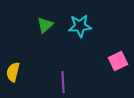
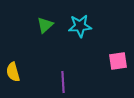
pink square: rotated 18 degrees clockwise
yellow semicircle: rotated 30 degrees counterclockwise
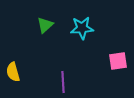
cyan star: moved 2 px right, 2 px down
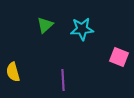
cyan star: moved 1 px down
pink square: moved 1 px right, 4 px up; rotated 30 degrees clockwise
purple line: moved 2 px up
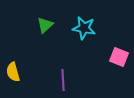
cyan star: moved 2 px right, 1 px up; rotated 15 degrees clockwise
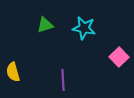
green triangle: rotated 24 degrees clockwise
pink square: rotated 24 degrees clockwise
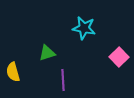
green triangle: moved 2 px right, 28 px down
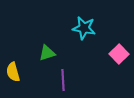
pink square: moved 3 px up
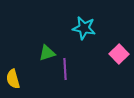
yellow semicircle: moved 7 px down
purple line: moved 2 px right, 11 px up
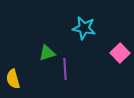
pink square: moved 1 px right, 1 px up
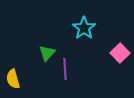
cyan star: rotated 25 degrees clockwise
green triangle: rotated 30 degrees counterclockwise
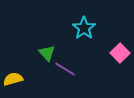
green triangle: rotated 24 degrees counterclockwise
purple line: rotated 55 degrees counterclockwise
yellow semicircle: rotated 90 degrees clockwise
